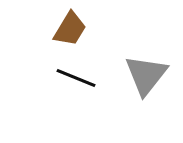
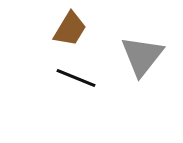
gray triangle: moved 4 px left, 19 px up
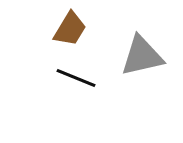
gray triangle: rotated 39 degrees clockwise
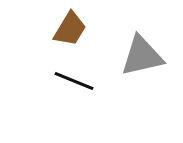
black line: moved 2 px left, 3 px down
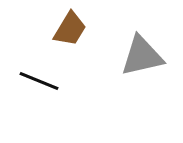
black line: moved 35 px left
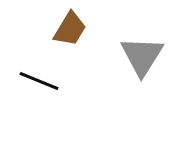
gray triangle: rotated 45 degrees counterclockwise
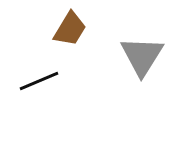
black line: rotated 45 degrees counterclockwise
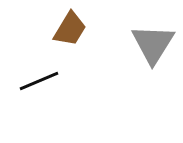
gray triangle: moved 11 px right, 12 px up
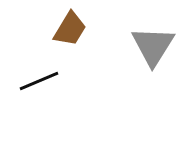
gray triangle: moved 2 px down
